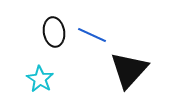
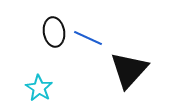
blue line: moved 4 px left, 3 px down
cyan star: moved 1 px left, 9 px down
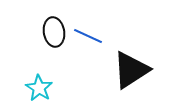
blue line: moved 2 px up
black triangle: moved 2 px right; rotated 15 degrees clockwise
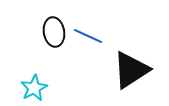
cyan star: moved 5 px left; rotated 12 degrees clockwise
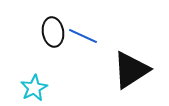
black ellipse: moved 1 px left
blue line: moved 5 px left
